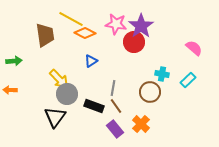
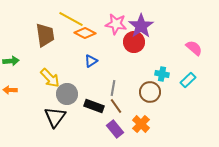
green arrow: moved 3 px left
yellow arrow: moved 9 px left, 1 px up
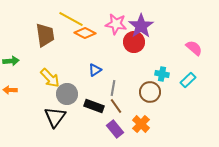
blue triangle: moved 4 px right, 9 px down
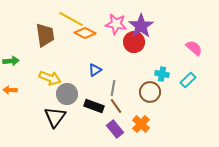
yellow arrow: rotated 25 degrees counterclockwise
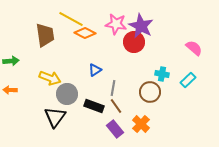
purple star: rotated 10 degrees counterclockwise
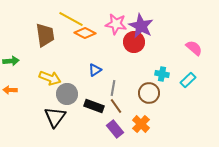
brown circle: moved 1 px left, 1 px down
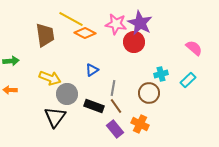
purple star: moved 1 px left, 3 px up
blue triangle: moved 3 px left
cyan cross: moved 1 px left; rotated 24 degrees counterclockwise
orange cross: moved 1 px left; rotated 18 degrees counterclockwise
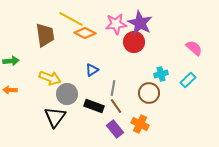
pink star: rotated 15 degrees counterclockwise
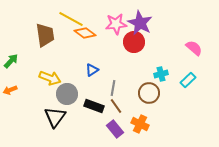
orange diamond: rotated 10 degrees clockwise
green arrow: rotated 42 degrees counterclockwise
orange arrow: rotated 24 degrees counterclockwise
